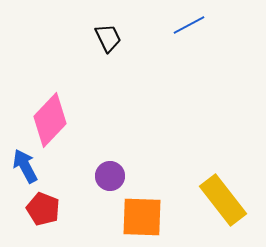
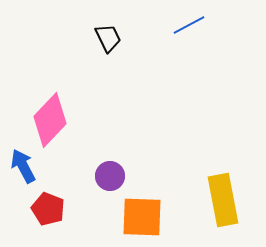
blue arrow: moved 2 px left
yellow rectangle: rotated 27 degrees clockwise
red pentagon: moved 5 px right
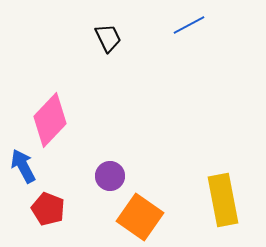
orange square: moved 2 px left; rotated 33 degrees clockwise
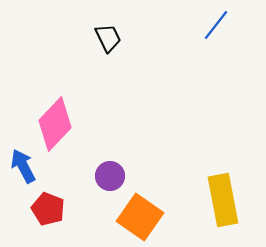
blue line: moved 27 px right; rotated 24 degrees counterclockwise
pink diamond: moved 5 px right, 4 px down
